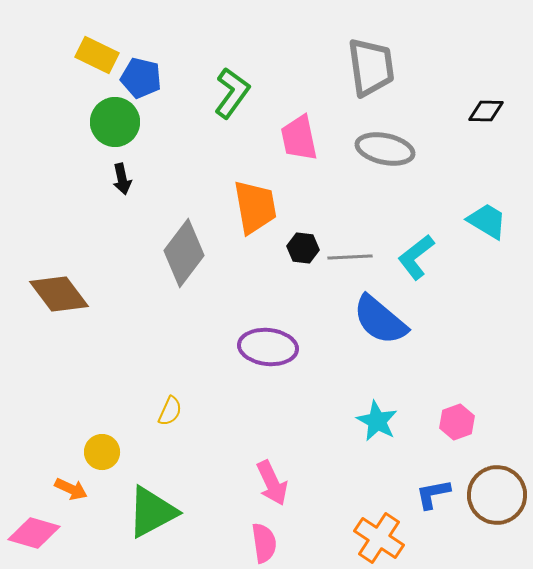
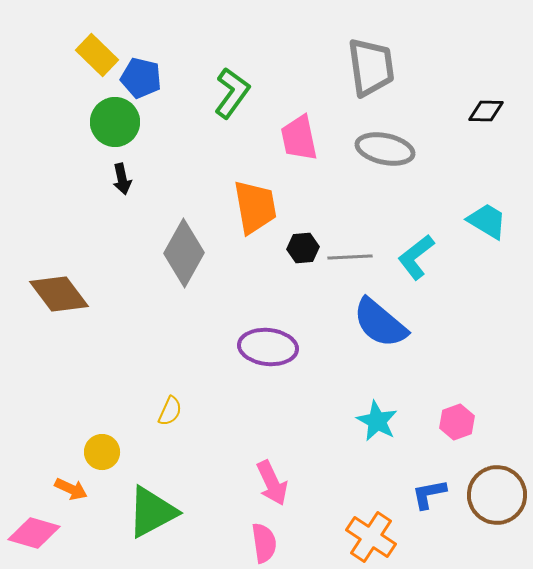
yellow rectangle: rotated 18 degrees clockwise
black hexagon: rotated 12 degrees counterclockwise
gray diamond: rotated 8 degrees counterclockwise
blue semicircle: moved 3 px down
blue L-shape: moved 4 px left
orange cross: moved 8 px left, 1 px up
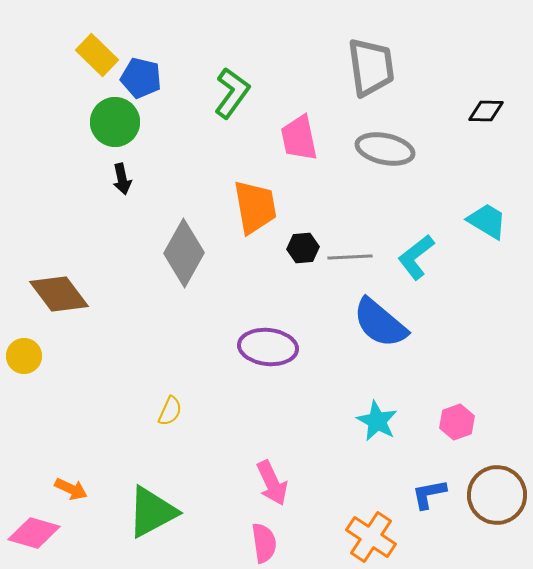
yellow circle: moved 78 px left, 96 px up
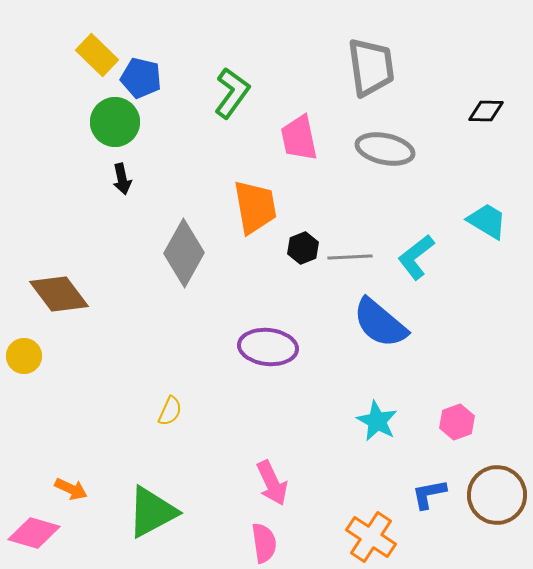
black hexagon: rotated 16 degrees counterclockwise
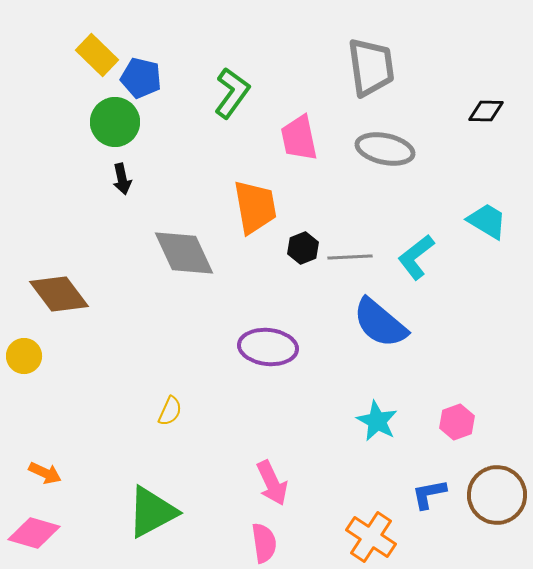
gray diamond: rotated 54 degrees counterclockwise
orange arrow: moved 26 px left, 16 px up
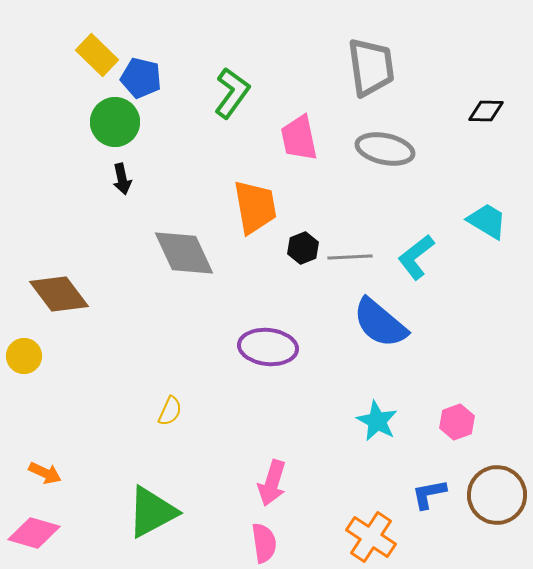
pink arrow: rotated 42 degrees clockwise
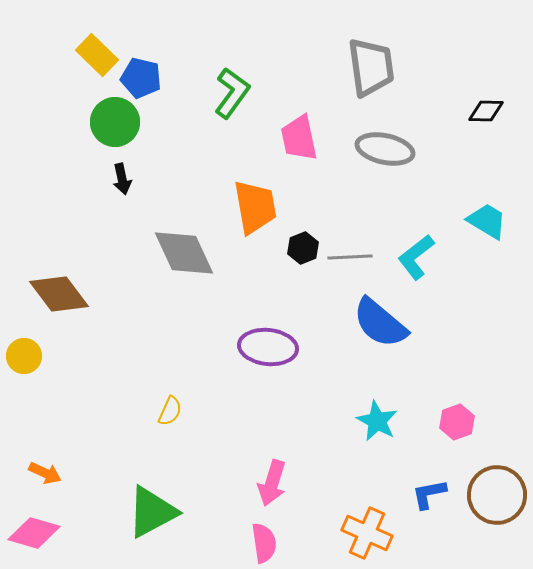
orange cross: moved 4 px left, 4 px up; rotated 9 degrees counterclockwise
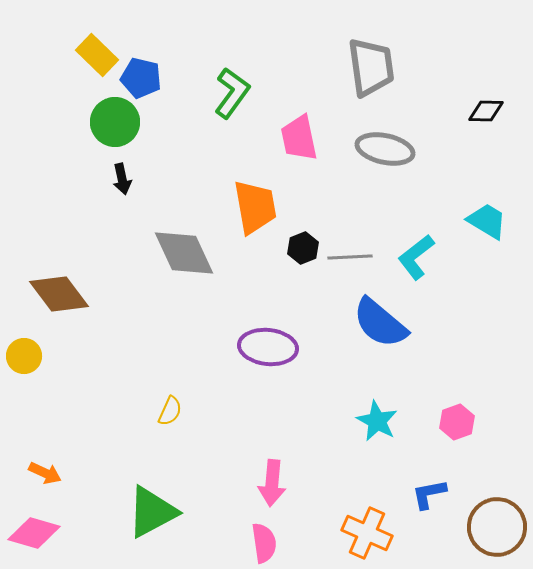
pink arrow: rotated 12 degrees counterclockwise
brown circle: moved 32 px down
